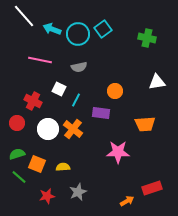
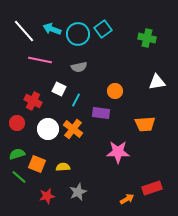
white line: moved 15 px down
orange arrow: moved 2 px up
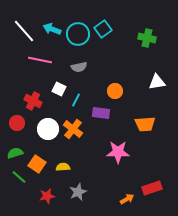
green semicircle: moved 2 px left, 1 px up
orange square: rotated 12 degrees clockwise
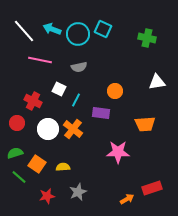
cyan square: rotated 30 degrees counterclockwise
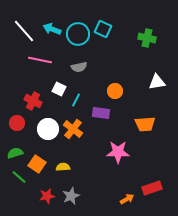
gray star: moved 7 px left, 4 px down
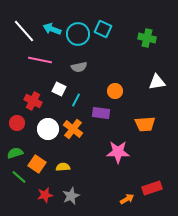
red star: moved 2 px left, 1 px up
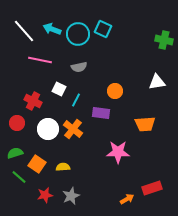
green cross: moved 17 px right, 2 px down
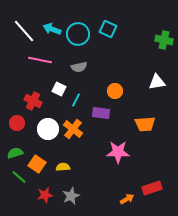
cyan square: moved 5 px right
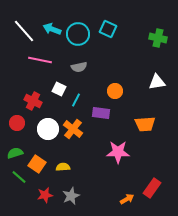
green cross: moved 6 px left, 2 px up
red rectangle: rotated 36 degrees counterclockwise
